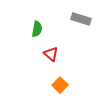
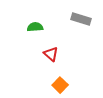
green semicircle: moved 2 px left, 2 px up; rotated 105 degrees counterclockwise
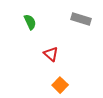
green semicircle: moved 5 px left, 5 px up; rotated 70 degrees clockwise
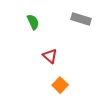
green semicircle: moved 3 px right
red triangle: moved 1 px left, 2 px down
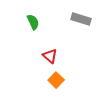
orange square: moved 4 px left, 5 px up
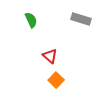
green semicircle: moved 2 px left, 2 px up
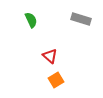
orange square: rotated 14 degrees clockwise
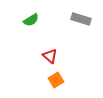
green semicircle: rotated 84 degrees clockwise
